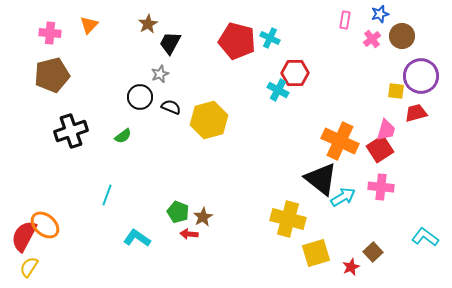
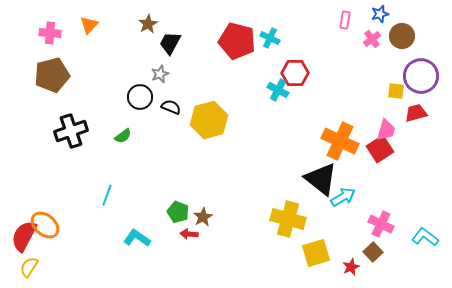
pink cross at (381, 187): moved 37 px down; rotated 20 degrees clockwise
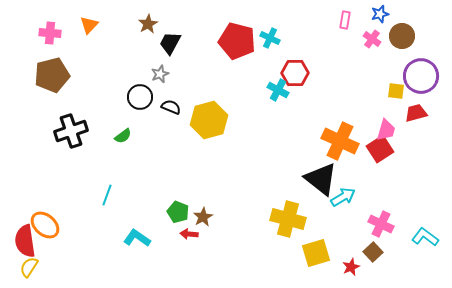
pink cross at (372, 39): rotated 18 degrees counterclockwise
red semicircle at (24, 236): moved 1 px right, 5 px down; rotated 36 degrees counterclockwise
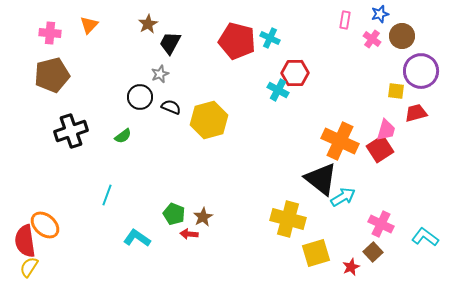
purple circle at (421, 76): moved 5 px up
green pentagon at (178, 212): moved 4 px left, 2 px down
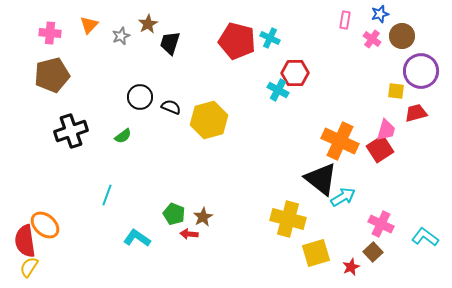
black trapezoid at (170, 43): rotated 10 degrees counterclockwise
gray star at (160, 74): moved 39 px left, 38 px up
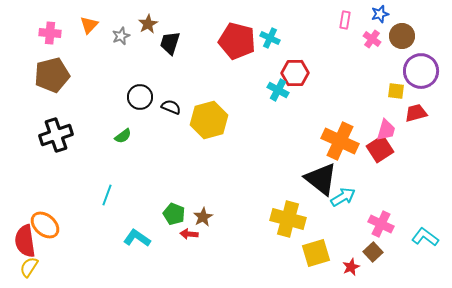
black cross at (71, 131): moved 15 px left, 4 px down
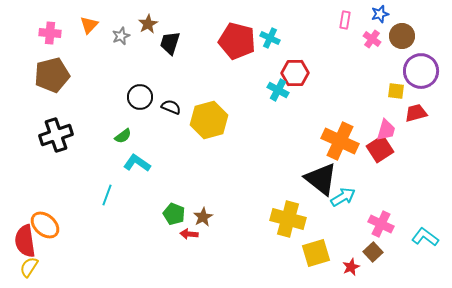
cyan L-shape at (137, 238): moved 75 px up
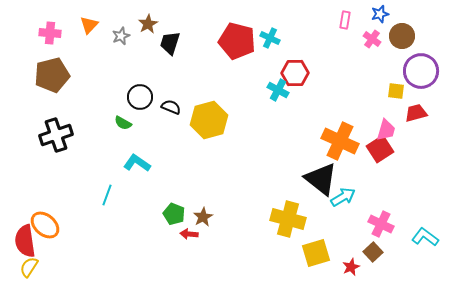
green semicircle at (123, 136): moved 13 px up; rotated 66 degrees clockwise
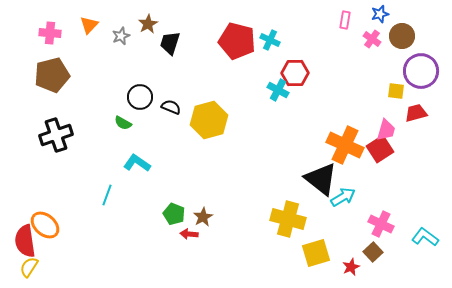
cyan cross at (270, 38): moved 2 px down
orange cross at (340, 141): moved 5 px right, 4 px down
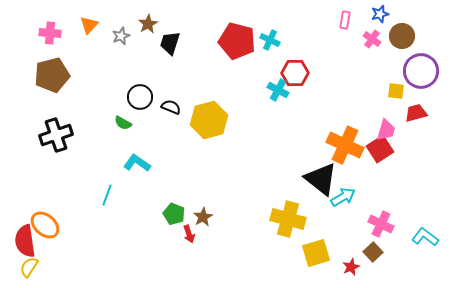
red arrow at (189, 234): rotated 114 degrees counterclockwise
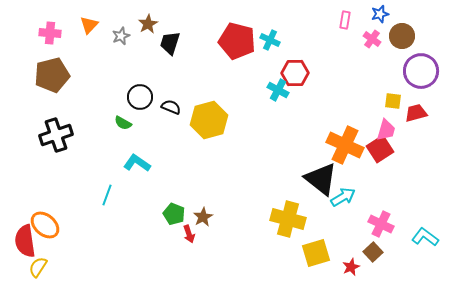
yellow square at (396, 91): moved 3 px left, 10 px down
yellow semicircle at (29, 267): moved 9 px right
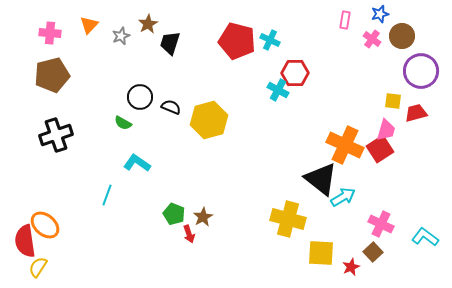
yellow square at (316, 253): moved 5 px right; rotated 20 degrees clockwise
